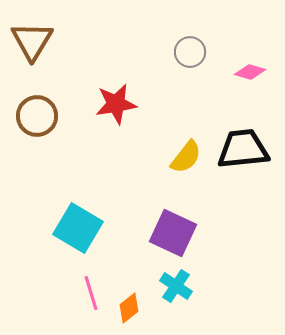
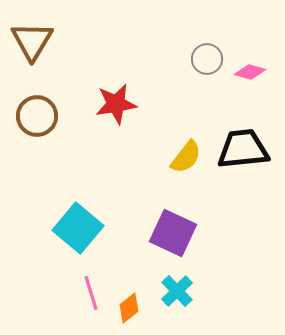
gray circle: moved 17 px right, 7 px down
cyan square: rotated 9 degrees clockwise
cyan cross: moved 1 px right, 5 px down; rotated 12 degrees clockwise
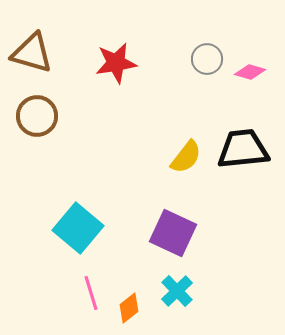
brown triangle: moved 12 px down; rotated 45 degrees counterclockwise
red star: moved 41 px up
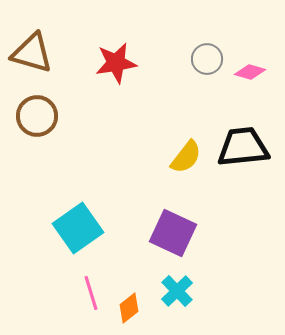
black trapezoid: moved 2 px up
cyan square: rotated 15 degrees clockwise
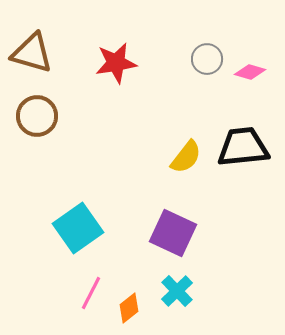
pink line: rotated 44 degrees clockwise
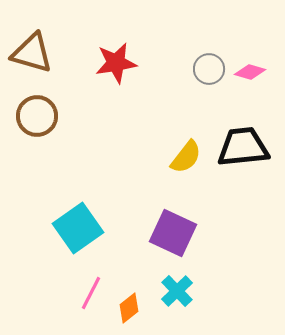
gray circle: moved 2 px right, 10 px down
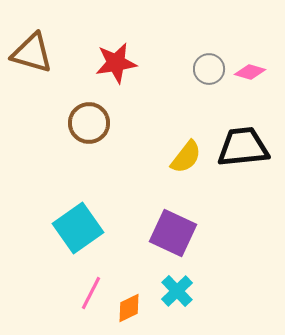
brown circle: moved 52 px right, 7 px down
orange diamond: rotated 12 degrees clockwise
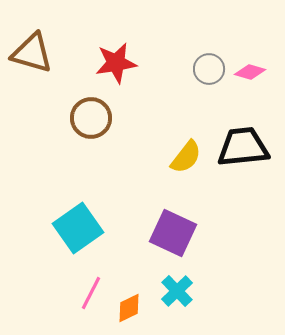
brown circle: moved 2 px right, 5 px up
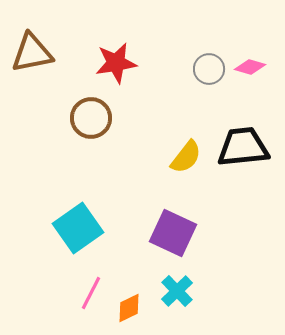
brown triangle: rotated 27 degrees counterclockwise
pink diamond: moved 5 px up
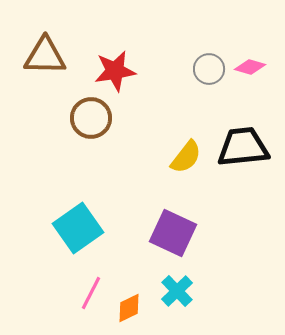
brown triangle: moved 13 px right, 3 px down; rotated 12 degrees clockwise
red star: moved 1 px left, 8 px down
